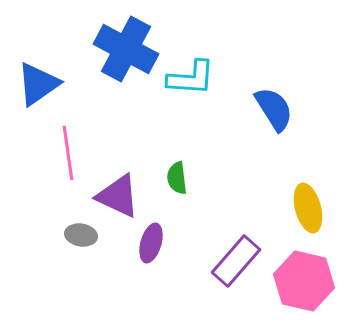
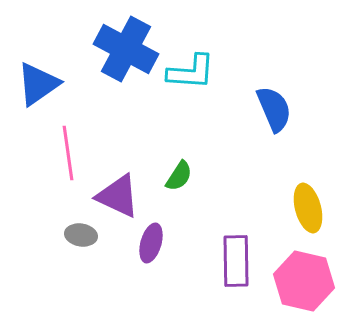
cyan L-shape: moved 6 px up
blue semicircle: rotated 9 degrees clockwise
green semicircle: moved 2 px right, 2 px up; rotated 140 degrees counterclockwise
purple rectangle: rotated 42 degrees counterclockwise
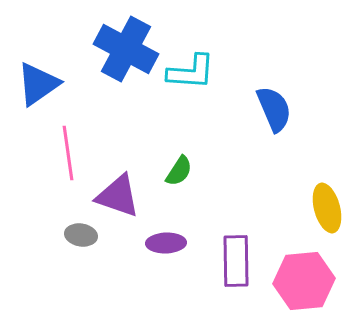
green semicircle: moved 5 px up
purple triangle: rotated 6 degrees counterclockwise
yellow ellipse: moved 19 px right
purple ellipse: moved 15 px right; rotated 72 degrees clockwise
pink hexagon: rotated 18 degrees counterclockwise
